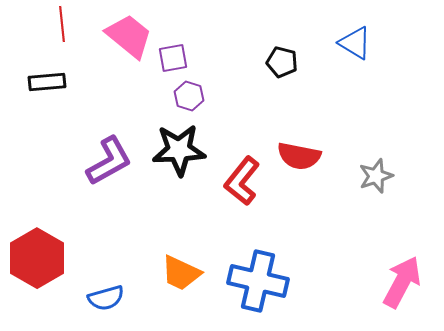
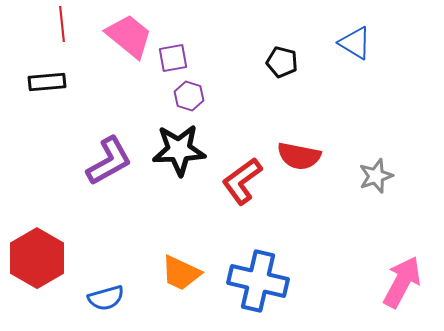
red L-shape: rotated 15 degrees clockwise
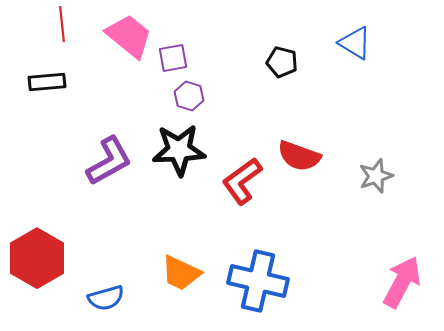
red semicircle: rotated 9 degrees clockwise
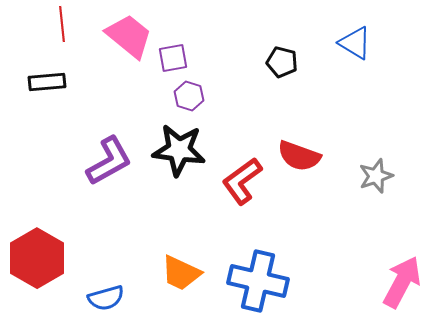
black star: rotated 10 degrees clockwise
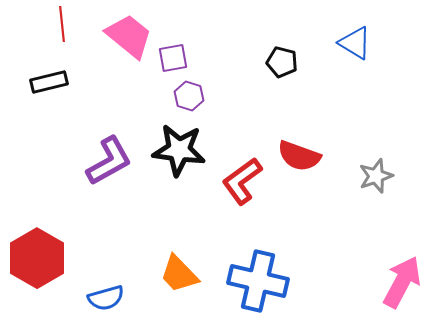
black rectangle: moved 2 px right; rotated 9 degrees counterclockwise
orange trapezoid: moved 2 px left, 1 px down; rotated 21 degrees clockwise
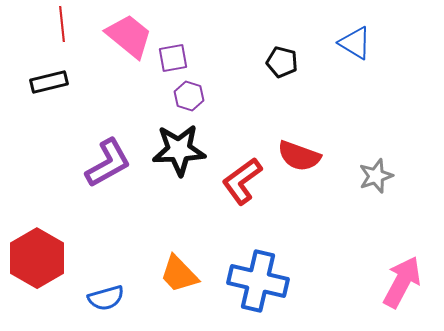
black star: rotated 10 degrees counterclockwise
purple L-shape: moved 1 px left, 2 px down
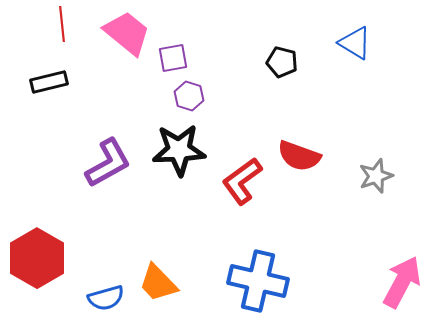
pink trapezoid: moved 2 px left, 3 px up
orange trapezoid: moved 21 px left, 9 px down
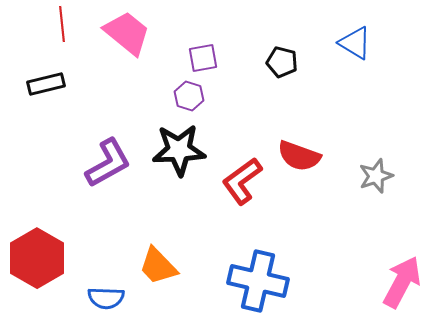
purple square: moved 30 px right
black rectangle: moved 3 px left, 2 px down
orange trapezoid: moved 17 px up
blue semicircle: rotated 18 degrees clockwise
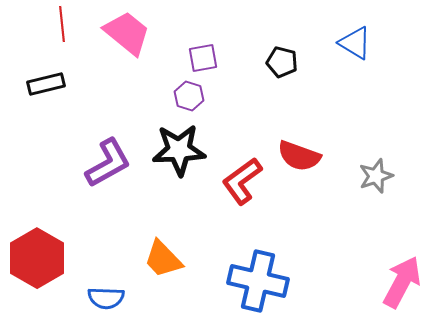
orange trapezoid: moved 5 px right, 7 px up
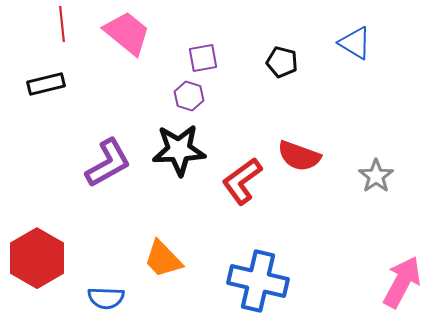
gray star: rotated 16 degrees counterclockwise
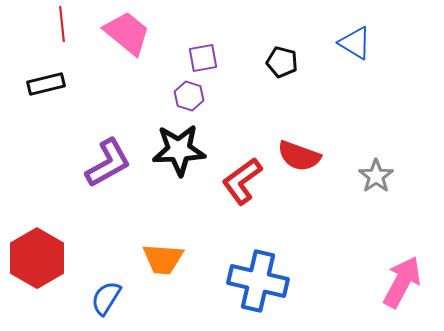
orange trapezoid: rotated 42 degrees counterclockwise
blue semicircle: rotated 120 degrees clockwise
